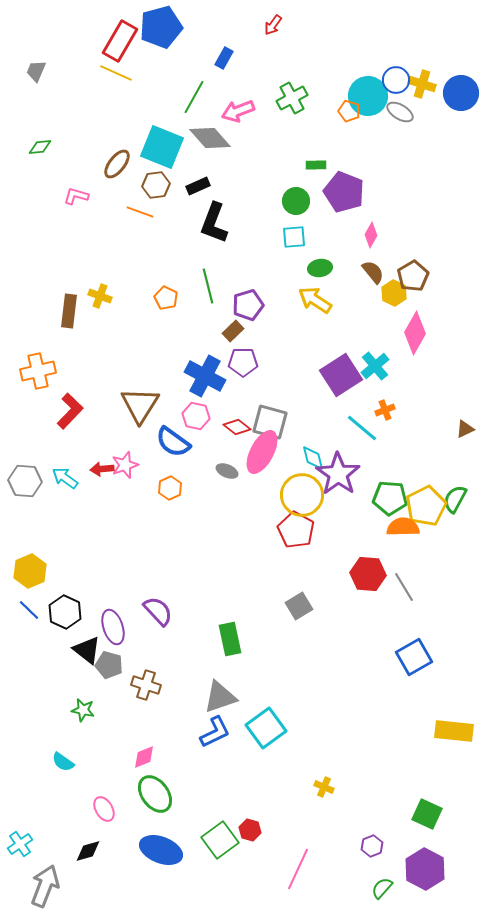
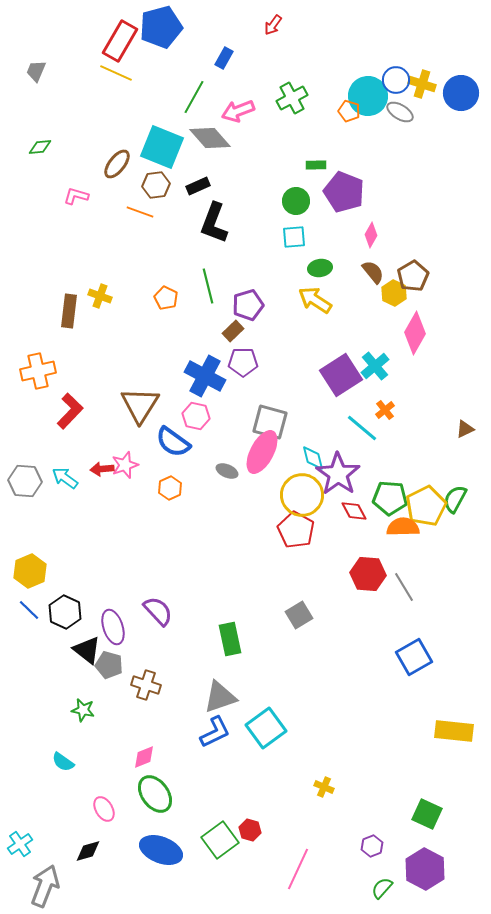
orange cross at (385, 410): rotated 18 degrees counterclockwise
red diamond at (237, 427): moved 117 px right, 84 px down; rotated 24 degrees clockwise
gray square at (299, 606): moved 9 px down
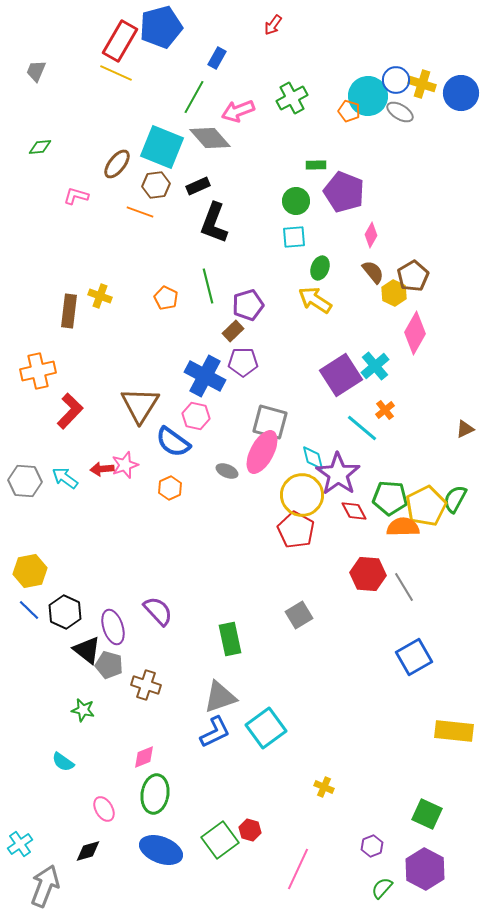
blue rectangle at (224, 58): moved 7 px left
green ellipse at (320, 268): rotated 60 degrees counterclockwise
yellow hexagon at (30, 571): rotated 12 degrees clockwise
green ellipse at (155, 794): rotated 45 degrees clockwise
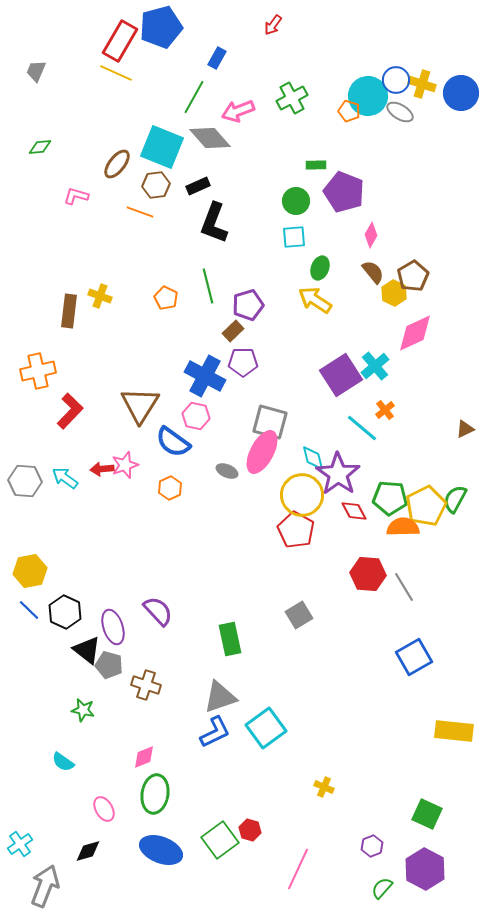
pink diamond at (415, 333): rotated 36 degrees clockwise
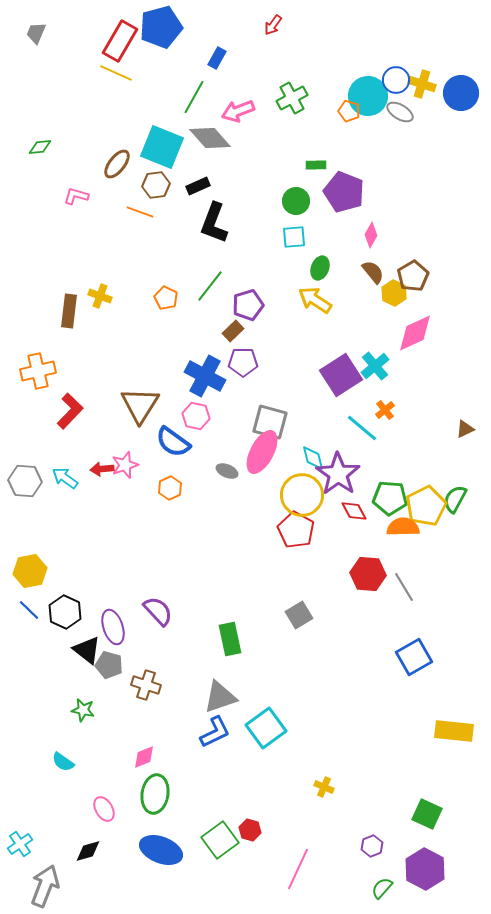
gray trapezoid at (36, 71): moved 38 px up
green line at (208, 286): moved 2 px right; rotated 52 degrees clockwise
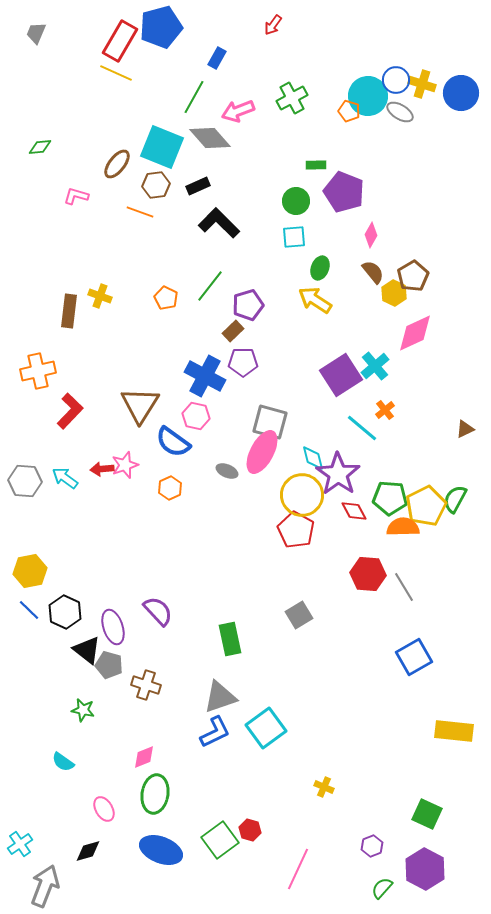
black L-shape at (214, 223): moved 5 px right; rotated 114 degrees clockwise
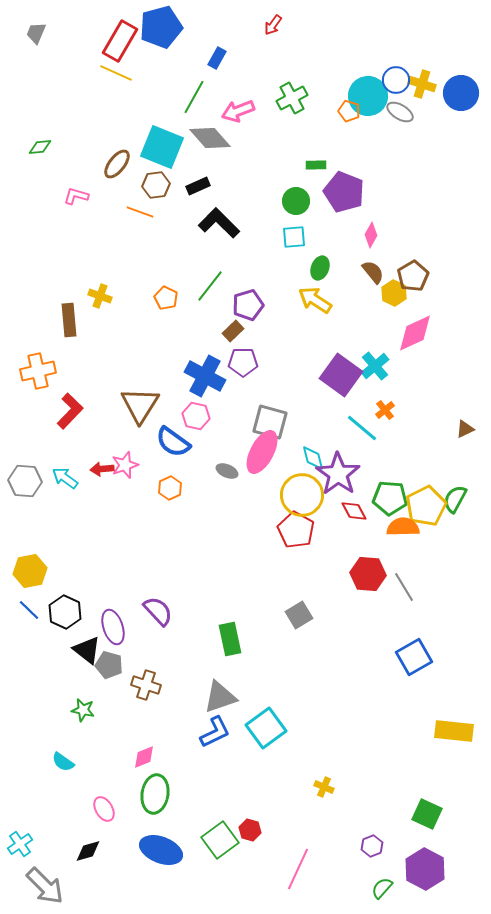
brown rectangle at (69, 311): moved 9 px down; rotated 12 degrees counterclockwise
purple square at (341, 375): rotated 21 degrees counterclockwise
gray arrow at (45, 886): rotated 114 degrees clockwise
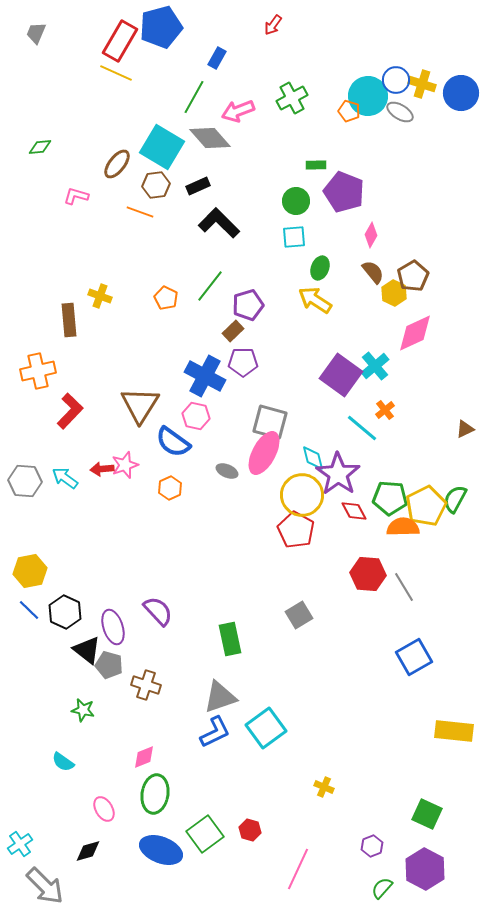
cyan square at (162, 147): rotated 9 degrees clockwise
pink ellipse at (262, 452): moved 2 px right, 1 px down
green square at (220, 840): moved 15 px left, 6 px up
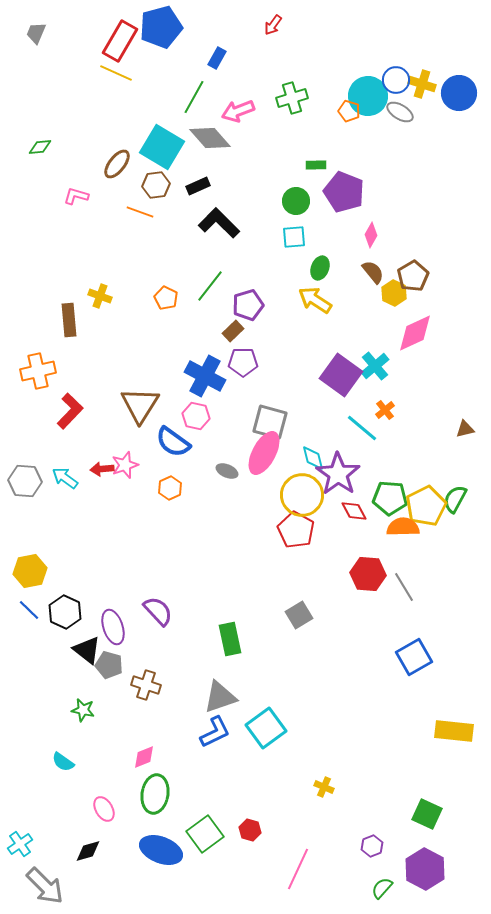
blue circle at (461, 93): moved 2 px left
green cross at (292, 98): rotated 12 degrees clockwise
brown triangle at (465, 429): rotated 12 degrees clockwise
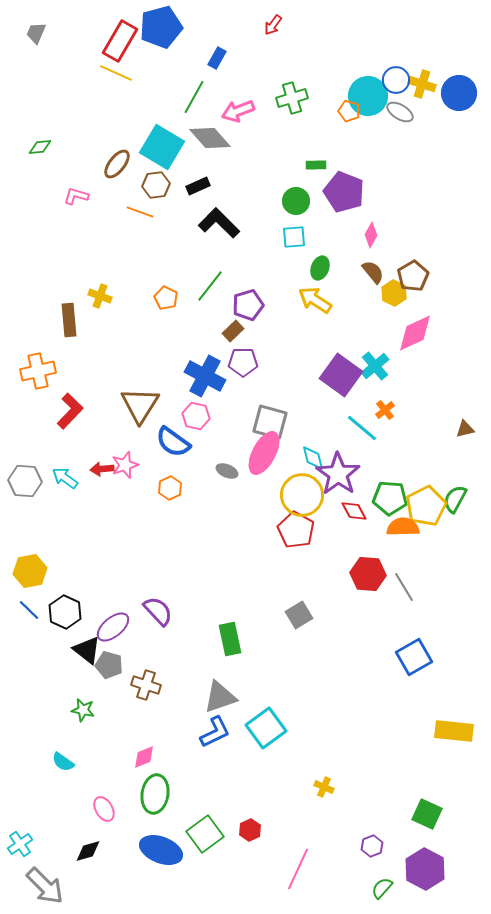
purple ellipse at (113, 627): rotated 68 degrees clockwise
red hexagon at (250, 830): rotated 20 degrees clockwise
